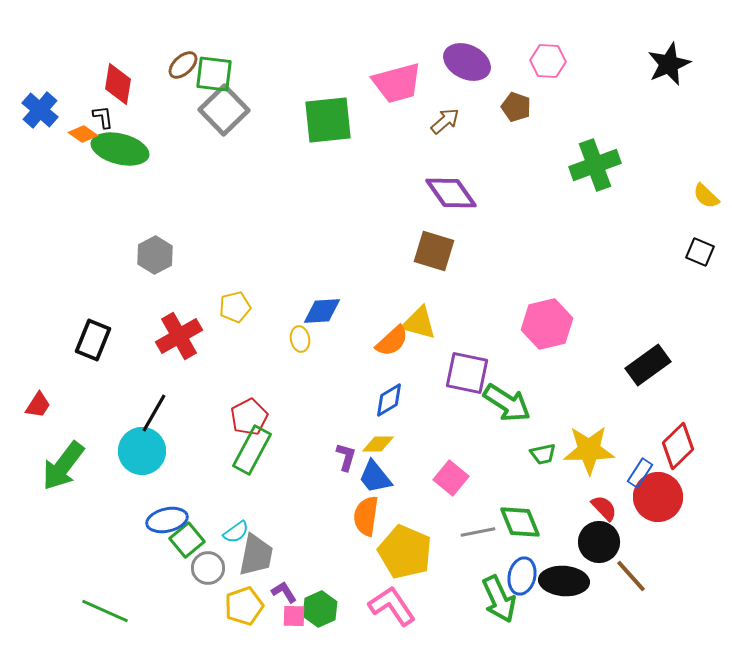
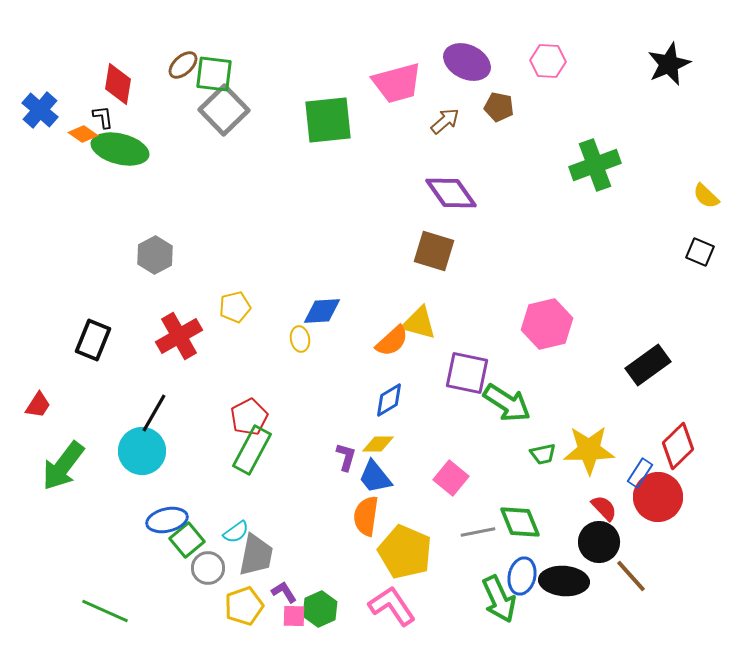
brown pentagon at (516, 107): moved 17 px left; rotated 8 degrees counterclockwise
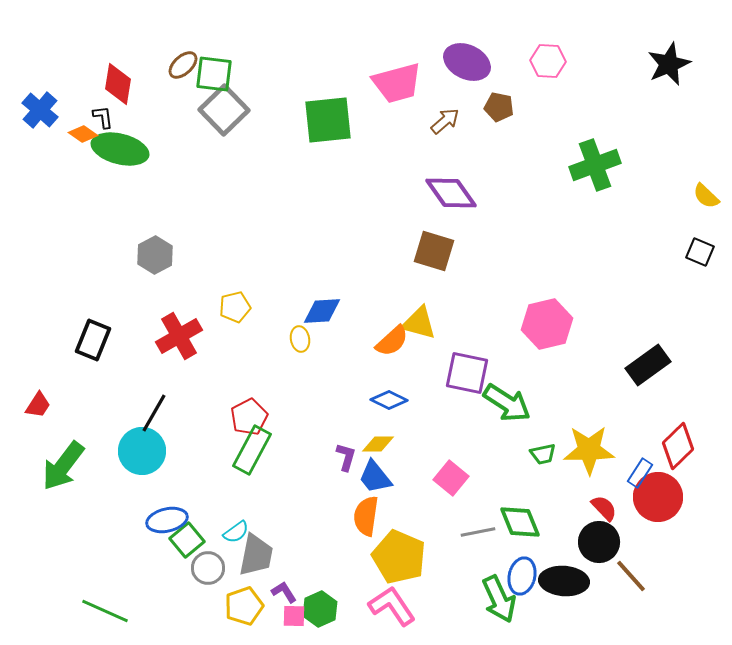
blue diamond at (389, 400): rotated 57 degrees clockwise
yellow pentagon at (405, 552): moved 6 px left, 5 px down
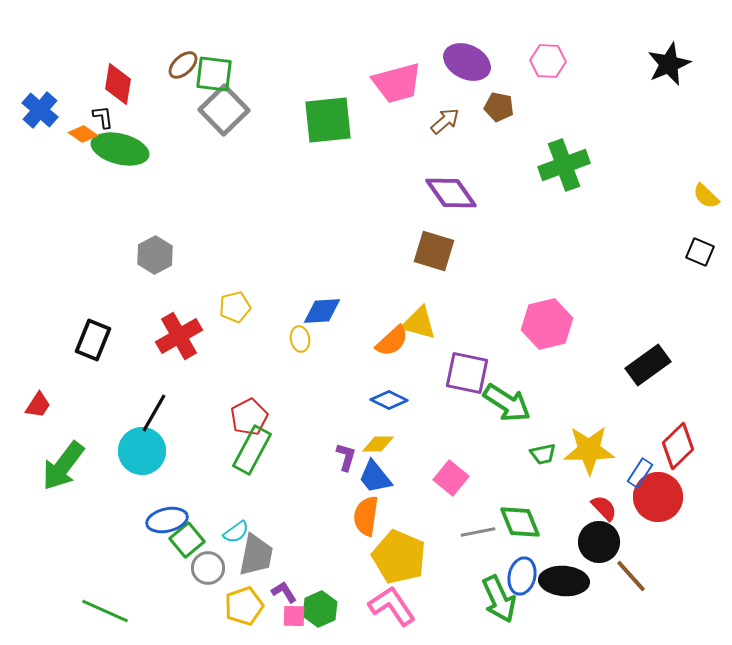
green cross at (595, 165): moved 31 px left
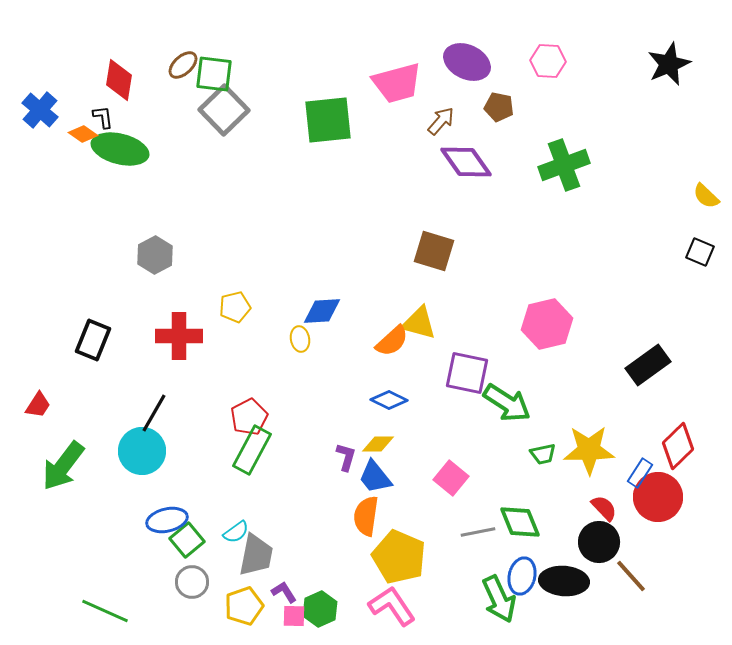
red diamond at (118, 84): moved 1 px right, 4 px up
brown arrow at (445, 121): moved 4 px left; rotated 8 degrees counterclockwise
purple diamond at (451, 193): moved 15 px right, 31 px up
red cross at (179, 336): rotated 30 degrees clockwise
gray circle at (208, 568): moved 16 px left, 14 px down
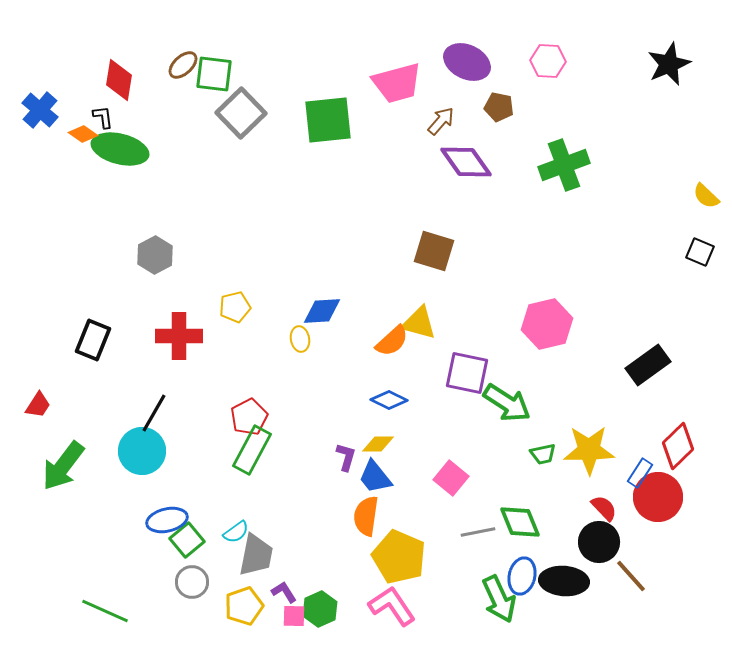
gray square at (224, 110): moved 17 px right, 3 px down
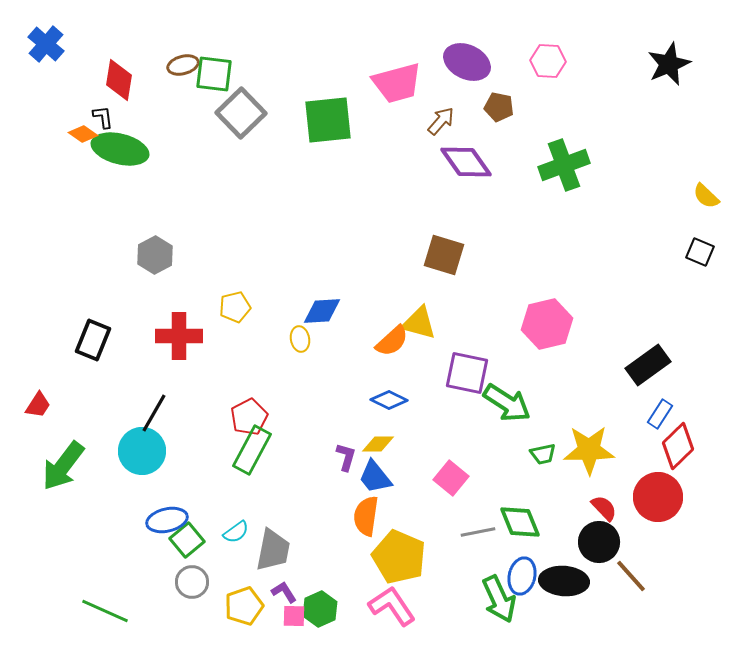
brown ellipse at (183, 65): rotated 28 degrees clockwise
blue cross at (40, 110): moved 6 px right, 66 px up
brown square at (434, 251): moved 10 px right, 4 px down
blue rectangle at (640, 473): moved 20 px right, 59 px up
gray trapezoid at (256, 555): moved 17 px right, 5 px up
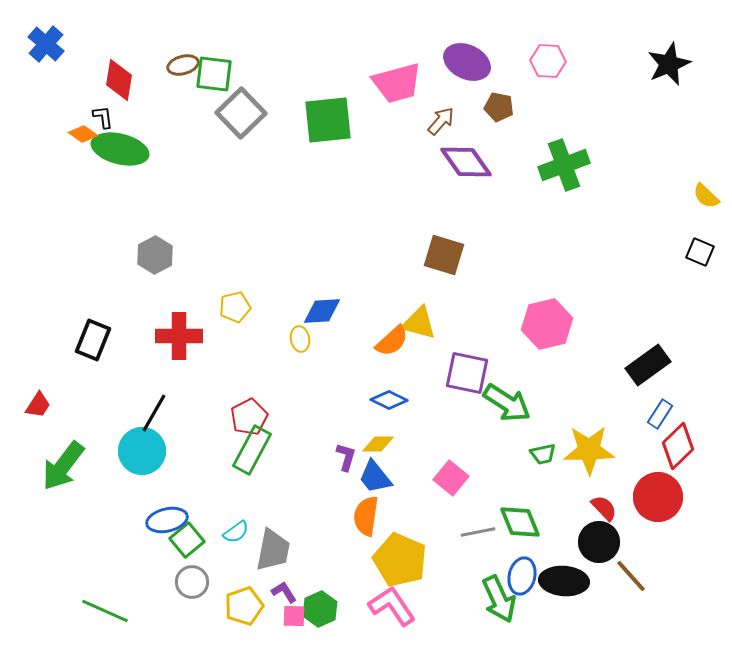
yellow pentagon at (399, 557): moved 1 px right, 3 px down
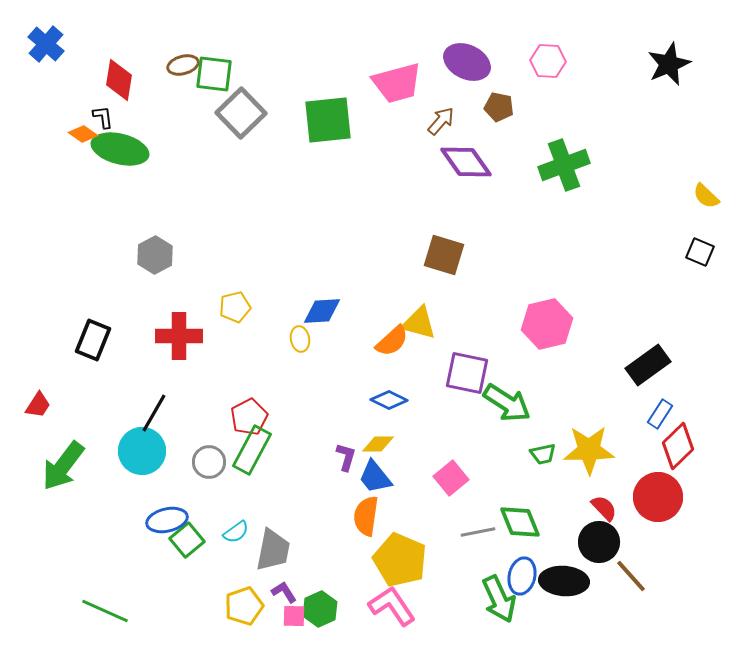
pink square at (451, 478): rotated 12 degrees clockwise
gray circle at (192, 582): moved 17 px right, 120 px up
